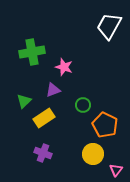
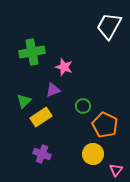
green circle: moved 1 px down
yellow rectangle: moved 3 px left, 1 px up
purple cross: moved 1 px left, 1 px down
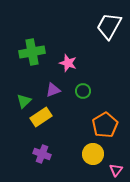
pink star: moved 4 px right, 4 px up
green circle: moved 15 px up
orange pentagon: rotated 15 degrees clockwise
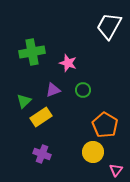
green circle: moved 1 px up
orange pentagon: rotated 10 degrees counterclockwise
yellow circle: moved 2 px up
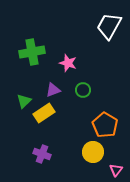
yellow rectangle: moved 3 px right, 4 px up
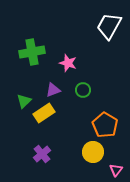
purple cross: rotated 30 degrees clockwise
